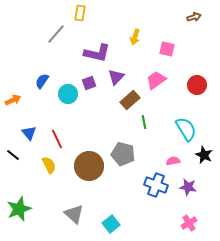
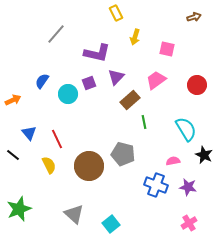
yellow rectangle: moved 36 px right; rotated 35 degrees counterclockwise
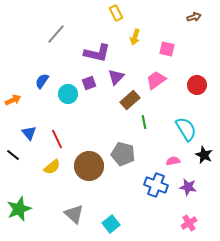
yellow semicircle: moved 3 px right, 2 px down; rotated 78 degrees clockwise
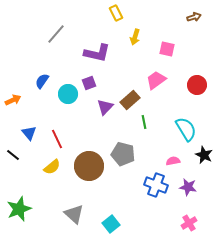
purple triangle: moved 11 px left, 30 px down
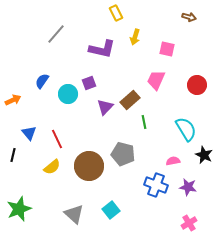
brown arrow: moved 5 px left; rotated 32 degrees clockwise
purple L-shape: moved 5 px right, 4 px up
pink trapezoid: rotated 30 degrees counterclockwise
black line: rotated 64 degrees clockwise
cyan square: moved 14 px up
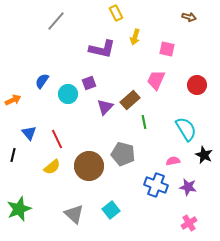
gray line: moved 13 px up
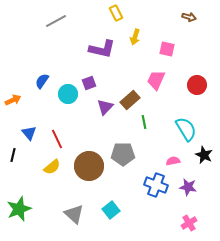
gray line: rotated 20 degrees clockwise
gray pentagon: rotated 15 degrees counterclockwise
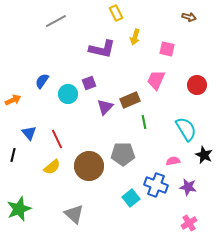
brown rectangle: rotated 18 degrees clockwise
cyan square: moved 20 px right, 12 px up
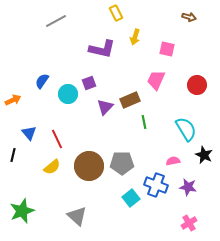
gray pentagon: moved 1 px left, 9 px down
green star: moved 3 px right, 2 px down
gray triangle: moved 3 px right, 2 px down
